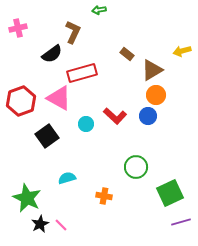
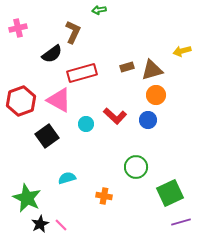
brown rectangle: moved 13 px down; rotated 56 degrees counterclockwise
brown triangle: rotated 15 degrees clockwise
pink triangle: moved 2 px down
blue circle: moved 4 px down
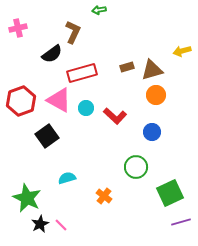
blue circle: moved 4 px right, 12 px down
cyan circle: moved 16 px up
orange cross: rotated 28 degrees clockwise
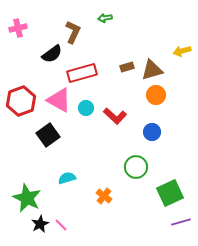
green arrow: moved 6 px right, 8 px down
black square: moved 1 px right, 1 px up
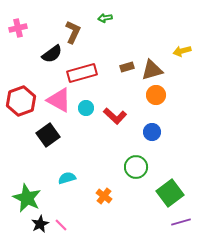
green square: rotated 12 degrees counterclockwise
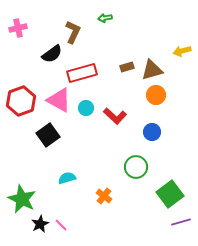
green square: moved 1 px down
green star: moved 5 px left, 1 px down
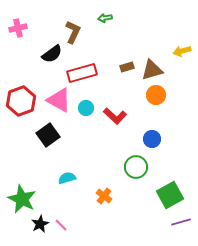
blue circle: moved 7 px down
green square: moved 1 px down; rotated 8 degrees clockwise
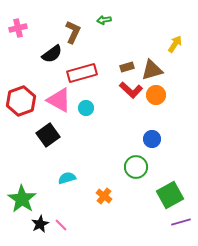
green arrow: moved 1 px left, 2 px down
yellow arrow: moved 7 px left, 7 px up; rotated 138 degrees clockwise
red L-shape: moved 16 px right, 26 px up
green star: rotated 8 degrees clockwise
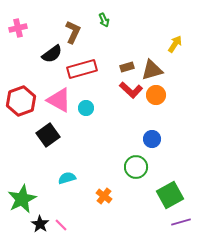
green arrow: rotated 104 degrees counterclockwise
red rectangle: moved 4 px up
green star: rotated 12 degrees clockwise
black star: rotated 12 degrees counterclockwise
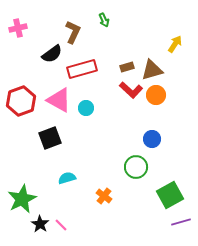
black square: moved 2 px right, 3 px down; rotated 15 degrees clockwise
